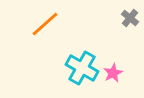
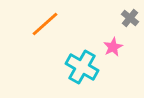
cyan cross: moved 1 px up
pink star: moved 26 px up
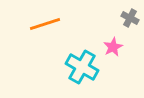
gray cross: rotated 12 degrees counterclockwise
orange line: rotated 24 degrees clockwise
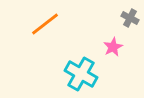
orange line: rotated 20 degrees counterclockwise
cyan cross: moved 1 px left, 7 px down
